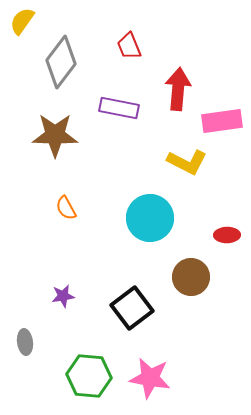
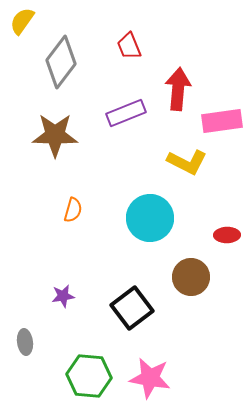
purple rectangle: moved 7 px right, 5 px down; rotated 33 degrees counterclockwise
orange semicircle: moved 7 px right, 2 px down; rotated 135 degrees counterclockwise
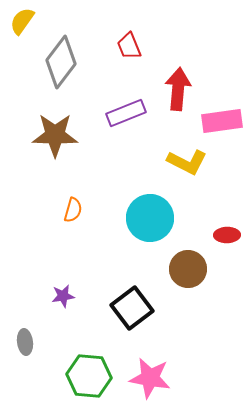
brown circle: moved 3 px left, 8 px up
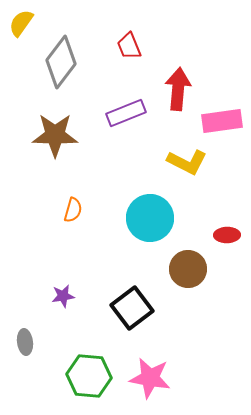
yellow semicircle: moved 1 px left, 2 px down
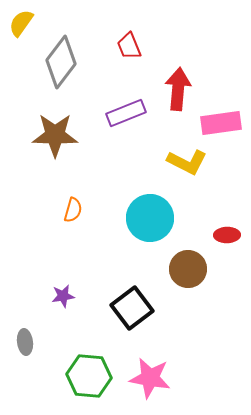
pink rectangle: moved 1 px left, 2 px down
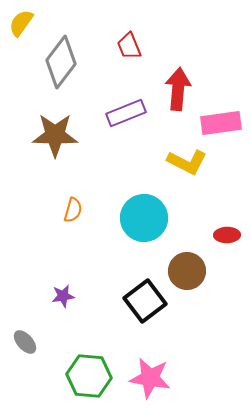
cyan circle: moved 6 px left
brown circle: moved 1 px left, 2 px down
black square: moved 13 px right, 7 px up
gray ellipse: rotated 35 degrees counterclockwise
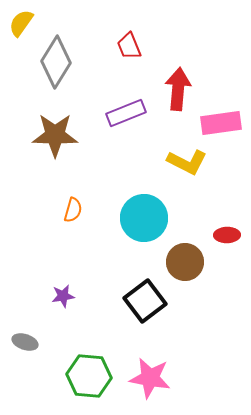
gray diamond: moved 5 px left; rotated 6 degrees counterclockwise
brown circle: moved 2 px left, 9 px up
gray ellipse: rotated 30 degrees counterclockwise
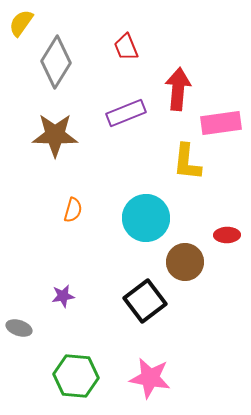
red trapezoid: moved 3 px left, 1 px down
yellow L-shape: rotated 69 degrees clockwise
cyan circle: moved 2 px right
gray ellipse: moved 6 px left, 14 px up
green hexagon: moved 13 px left
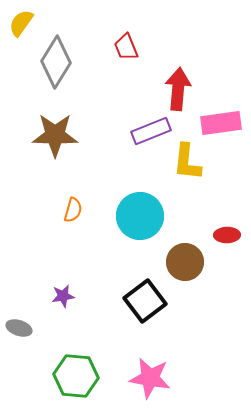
purple rectangle: moved 25 px right, 18 px down
cyan circle: moved 6 px left, 2 px up
